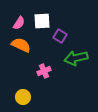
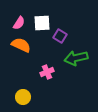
white square: moved 2 px down
pink cross: moved 3 px right, 1 px down
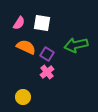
white square: rotated 12 degrees clockwise
purple square: moved 13 px left, 18 px down
orange semicircle: moved 5 px right, 2 px down
green arrow: moved 13 px up
pink cross: rotated 16 degrees counterclockwise
